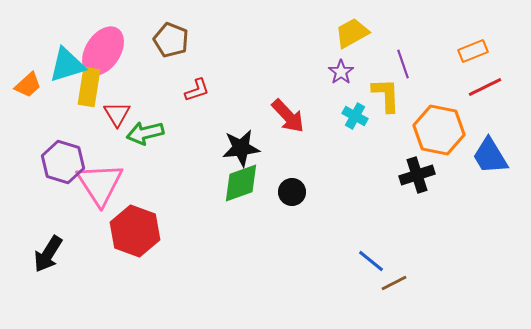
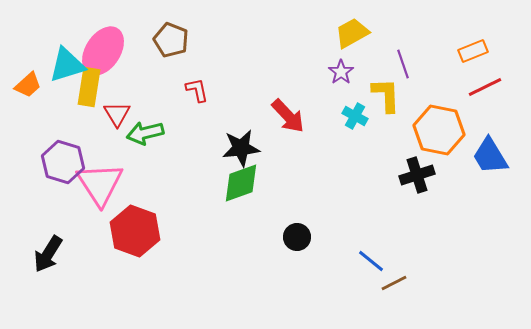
red L-shape: rotated 84 degrees counterclockwise
black circle: moved 5 px right, 45 px down
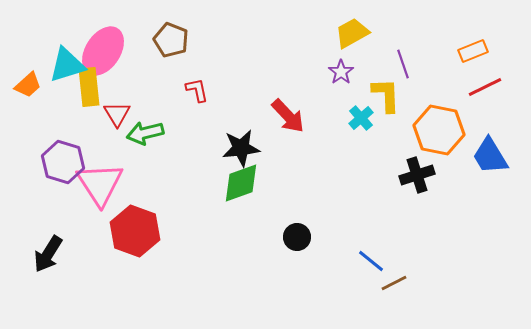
yellow rectangle: rotated 15 degrees counterclockwise
cyan cross: moved 6 px right, 2 px down; rotated 20 degrees clockwise
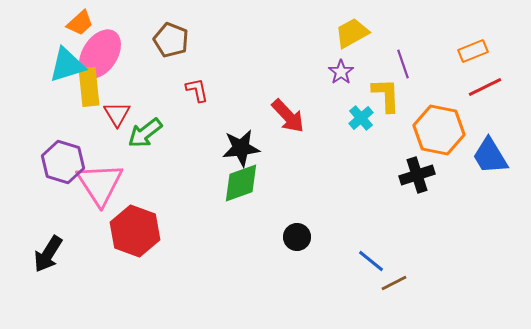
pink ellipse: moved 3 px left, 3 px down
orange trapezoid: moved 52 px right, 62 px up
green arrow: rotated 24 degrees counterclockwise
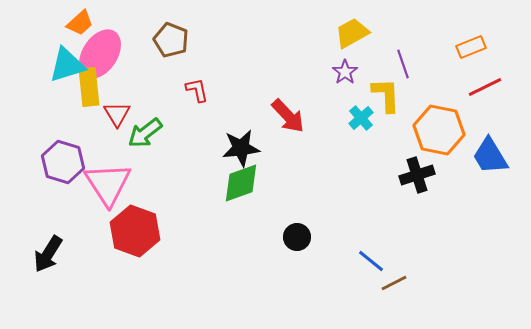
orange rectangle: moved 2 px left, 4 px up
purple star: moved 4 px right
pink triangle: moved 8 px right
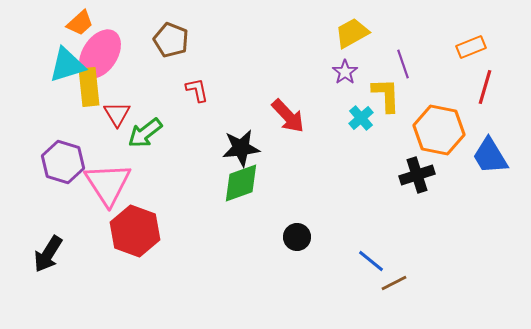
red line: rotated 48 degrees counterclockwise
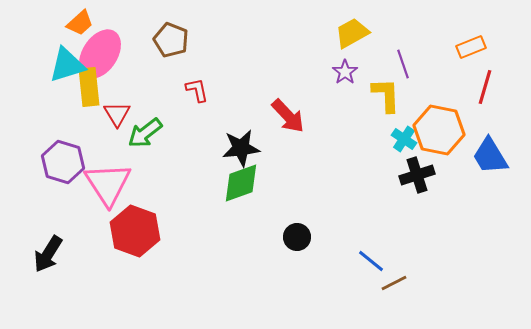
cyan cross: moved 43 px right, 21 px down; rotated 15 degrees counterclockwise
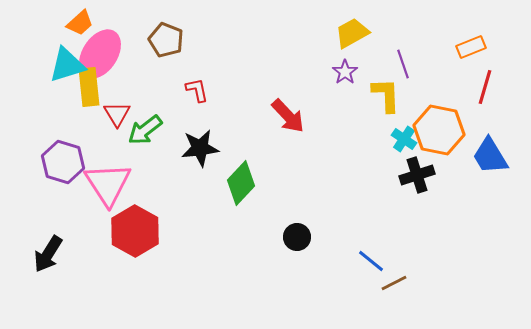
brown pentagon: moved 5 px left
green arrow: moved 3 px up
black star: moved 41 px left
green diamond: rotated 27 degrees counterclockwise
red hexagon: rotated 9 degrees clockwise
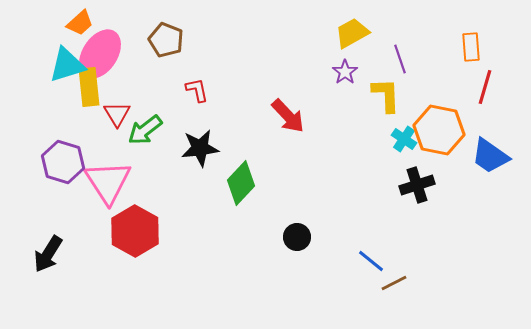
orange rectangle: rotated 72 degrees counterclockwise
purple line: moved 3 px left, 5 px up
blue trapezoid: rotated 24 degrees counterclockwise
black cross: moved 10 px down
pink triangle: moved 2 px up
